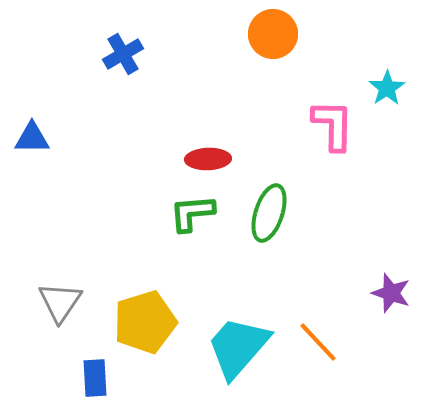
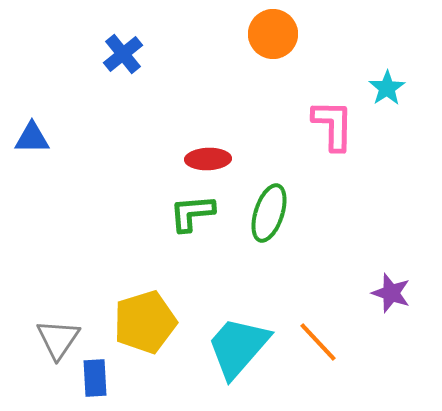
blue cross: rotated 9 degrees counterclockwise
gray triangle: moved 2 px left, 37 px down
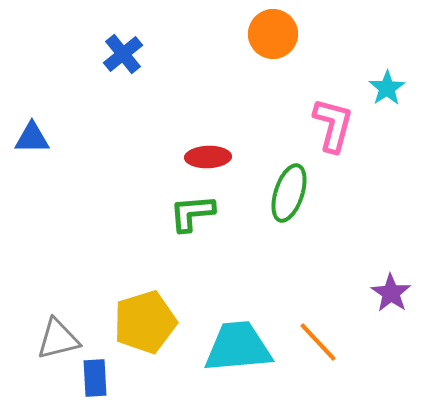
pink L-shape: rotated 14 degrees clockwise
red ellipse: moved 2 px up
green ellipse: moved 20 px right, 20 px up
purple star: rotated 15 degrees clockwise
gray triangle: rotated 42 degrees clockwise
cyan trapezoid: rotated 44 degrees clockwise
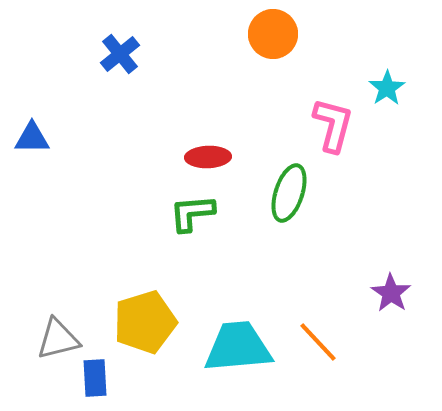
blue cross: moved 3 px left
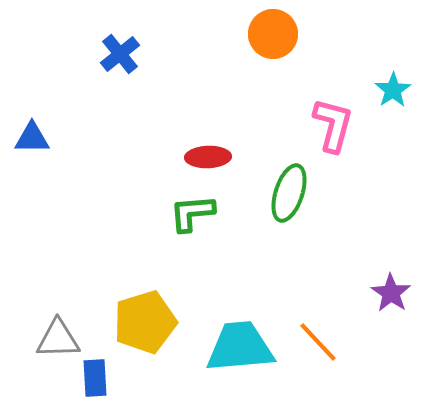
cyan star: moved 6 px right, 2 px down
gray triangle: rotated 12 degrees clockwise
cyan trapezoid: moved 2 px right
